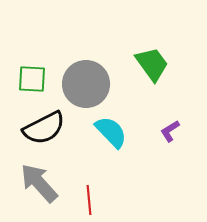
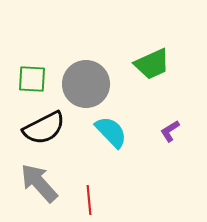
green trapezoid: rotated 102 degrees clockwise
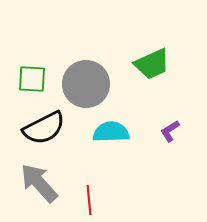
cyan semicircle: rotated 48 degrees counterclockwise
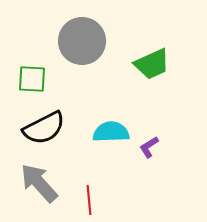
gray circle: moved 4 px left, 43 px up
purple L-shape: moved 21 px left, 16 px down
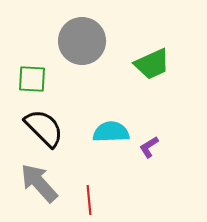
black semicircle: rotated 108 degrees counterclockwise
